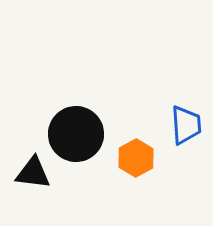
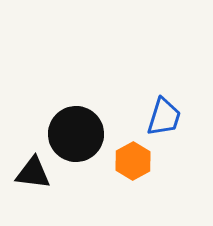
blue trapezoid: moved 22 px left, 8 px up; rotated 21 degrees clockwise
orange hexagon: moved 3 px left, 3 px down
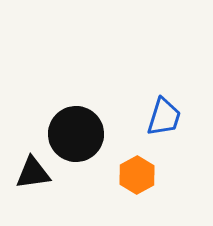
orange hexagon: moved 4 px right, 14 px down
black triangle: rotated 15 degrees counterclockwise
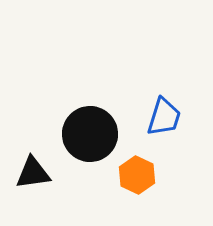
black circle: moved 14 px right
orange hexagon: rotated 6 degrees counterclockwise
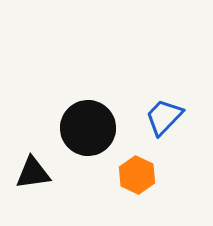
blue trapezoid: rotated 153 degrees counterclockwise
black circle: moved 2 px left, 6 px up
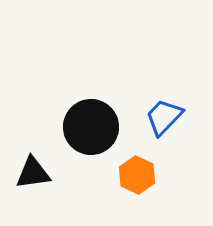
black circle: moved 3 px right, 1 px up
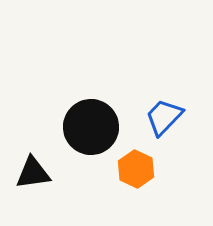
orange hexagon: moved 1 px left, 6 px up
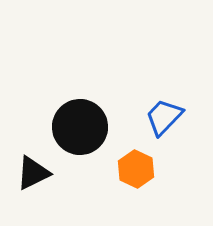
black circle: moved 11 px left
black triangle: rotated 18 degrees counterclockwise
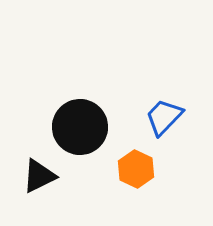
black triangle: moved 6 px right, 3 px down
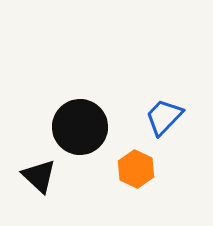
black triangle: rotated 51 degrees counterclockwise
